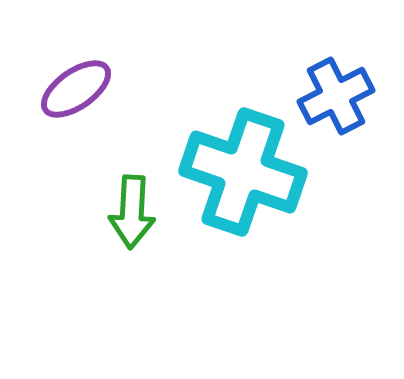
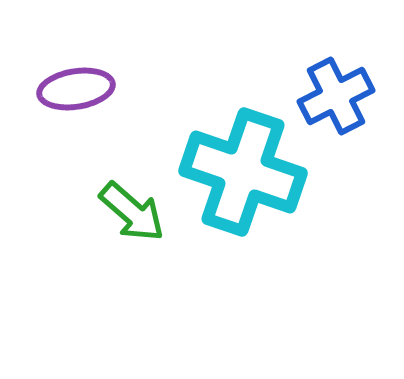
purple ellipse: rotated 26 degrees clockwise
green arrow: rotated 52 degrees counterclockwise
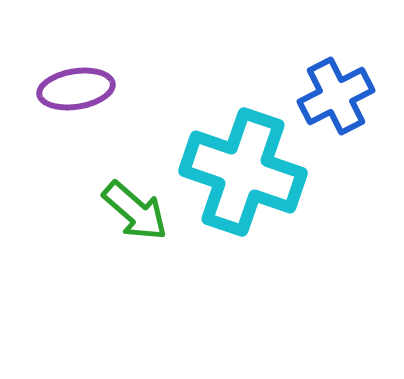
green arrow: moved 3 px right, 1 px up
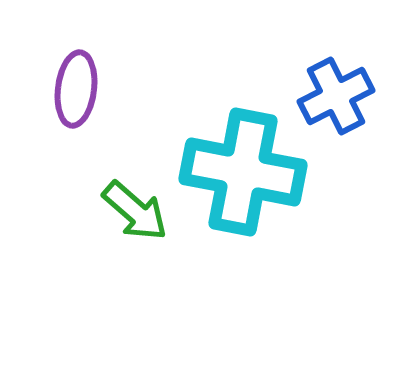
purple ellipse: rotated 74 degrees counterclockwise
cyan cross: rotated 8 degrees counterclockwise
